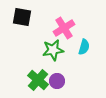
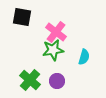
pink cross: moved 8 px left, 4 px down; rotated 20 degrees counterclockwise
cyan semicircle: moved 10 px down
green cross: moved 8 px left
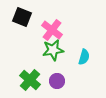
black square: rotated 12 degrees clockwise
pink cross: moved 4 px left, 2 px up
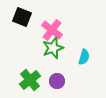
green star: moved 2 px up; rotated 10 degrees counterclockwise
green cross: rotated 10 degrees clockwise
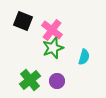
black square: moved 1 px right, 4 px down
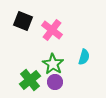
green star: moved 16 px down; rotated 20 degrees counterclockwise
purple circle: moved 2 px left, 1 px down
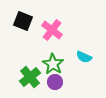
cyan semicircle: rotated 98 degrees clockwise
green cross: moved 3 px up
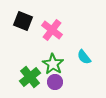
cyan semicircle: rotated 28 degrees clockwise
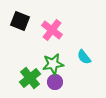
black square: moved 3 px left
green star: rotated 30 degrees clockwise
green cross: moved 1 px down
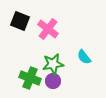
pink cross: moved 4 px left, 1 px up
green cross: rotated 30 degrees counterclockwise
purple circle: moved 2 px left, 1 px up
